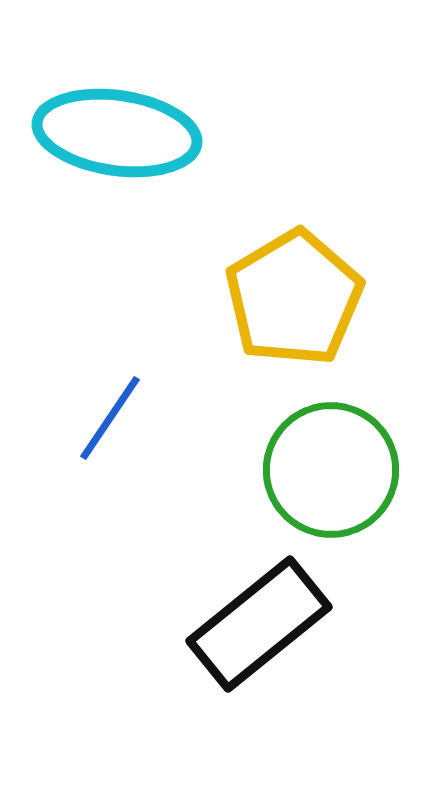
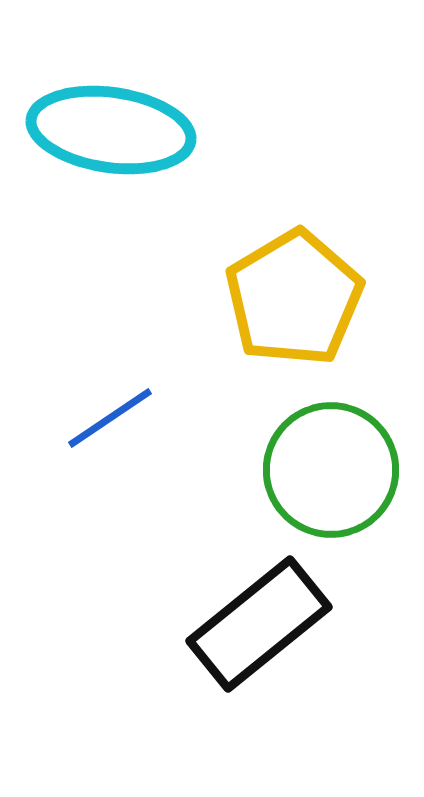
cyan ellipse: moved 6 px left, 3 px up
blue line: rotated 22 degrees clockwise
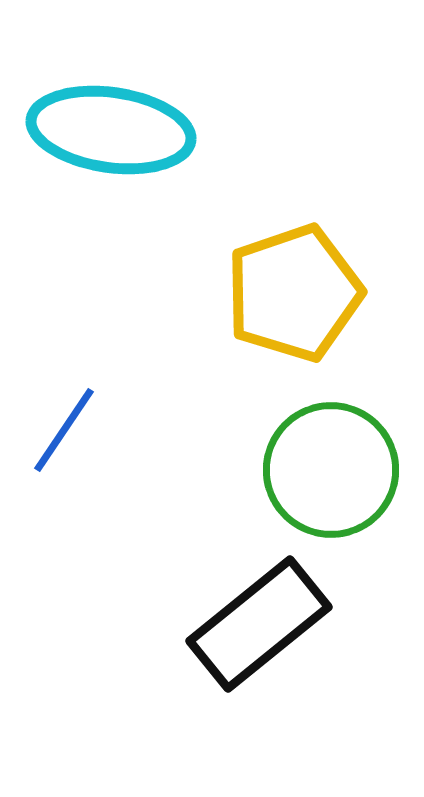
yellow pentagon: moved 5 px up; rotated 12 degrees clockwise
blue line: moved 46 px left, 12 px down; rotated 22 degrees counterclockwise
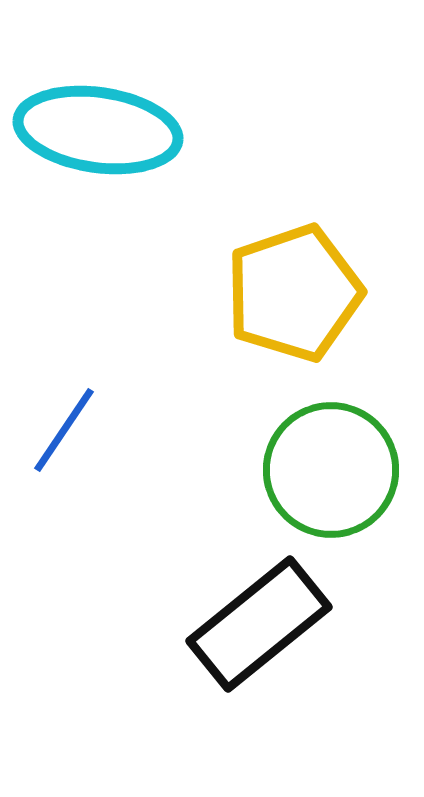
cyan ellipse: moved 13 px left
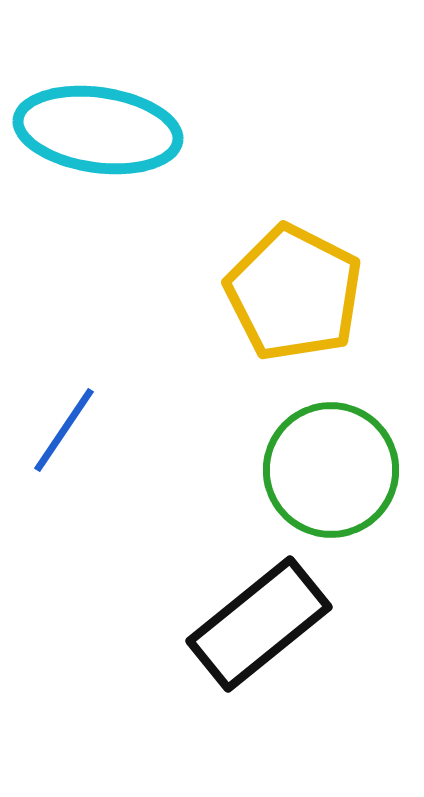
yellow pentagon: rotated 26 degrees counterclockwise
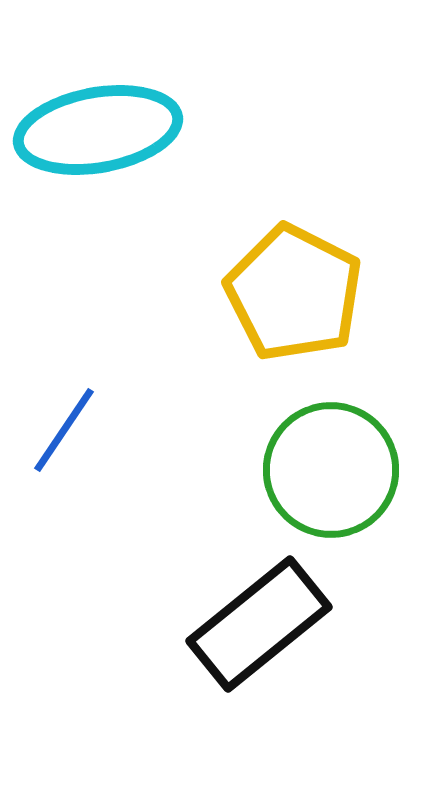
cyan ellipse: rotated 18 degrees counterclockwise
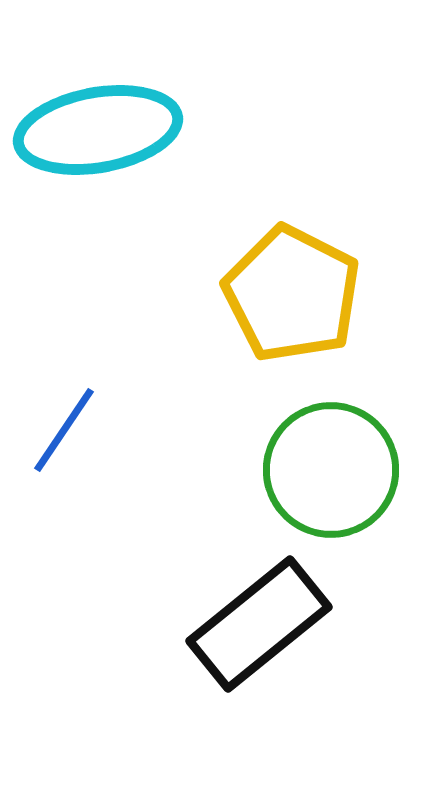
yellow pentagon: moved 2 px left, 1 px down
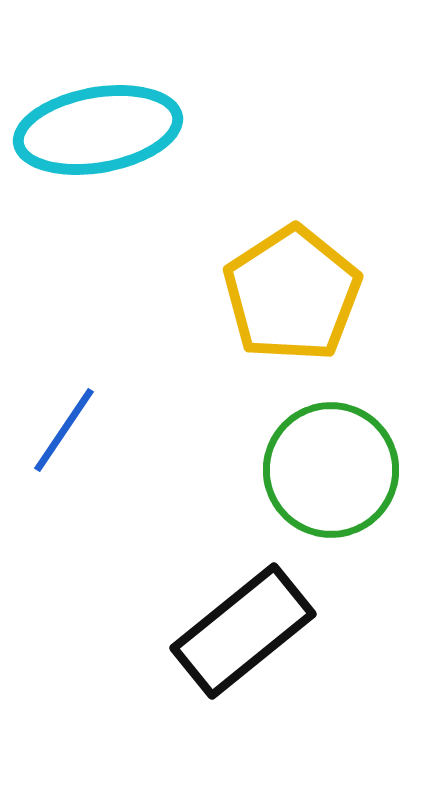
yellow pentagon: rotated 12 degrees clockwise
black rectangle: moved 16 px left, 7 px down
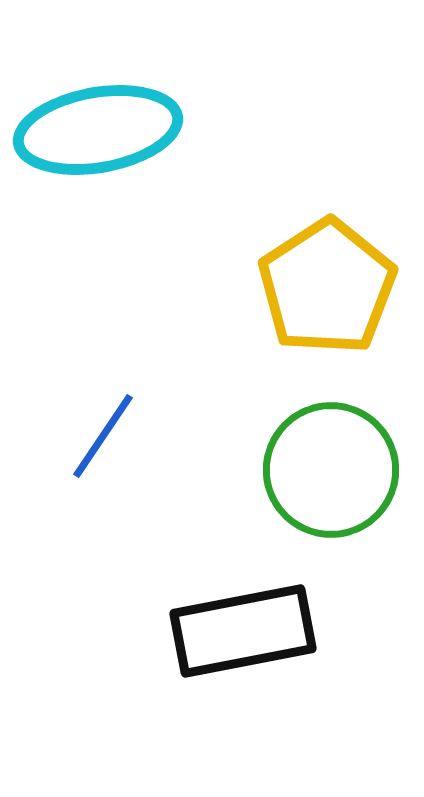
yellow pentagon: moved 35 px right, 7 px up
blue line: moved 39 px right, 6 px down
black rectangle: rotated 28 degrees clockwise
